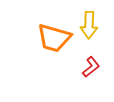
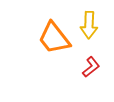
orange trapezoid: rotated 36 degrees clockwise
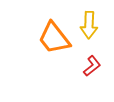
red L-shape: moved 1 px right, 1 px up
